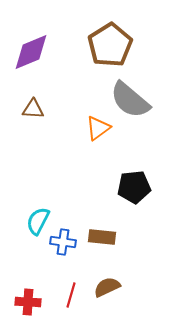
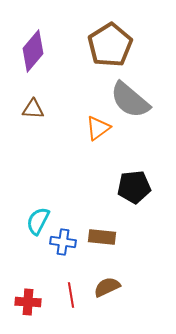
purple diamond: moved 2 px right, 1 px up; rotated 27 degrees counterclockwise
red line: rotated 25 degrees counterclockwise
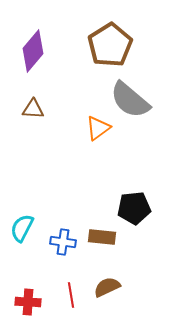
black pentagon: moved 21 px down
cyan semicircle: moved 16 px left, 7 px down
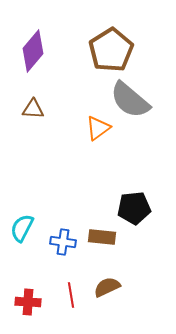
brown pentagon: moved 1 px right, 5 px down
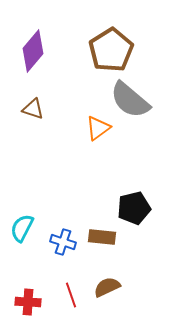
brown triangle: rotated 15 degrees clockwise
black pentagon: rotated 8 degrees counterclockwise
blue cross: rotated 10 degrees clockwise
red line: rotated 10 degrees counterclockwise
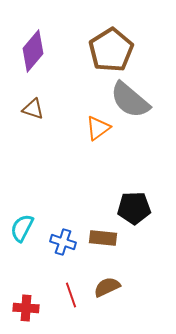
black pentagon: rotated 12 degrees clockwise
brown rectangle: moved 1 px right, 1 px down
red cross: moved 2 px left, 6 px down
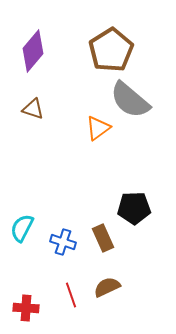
brown rectangle: rotated 60 degrees clockwise
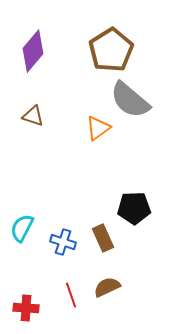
brown triangle: moved 7 px down
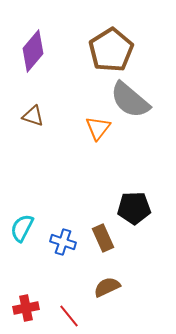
orange triangle: rotated 16 degrees counterclockwise
red line: moved 2 px left, 21 px down; rotated 20 degrees counterclockwise
red cross: rotated 15 degrees counterclockwise
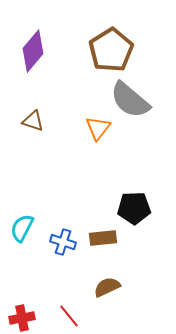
brown triangle: moved 5 px down
brown rectangle: rotated 72 degrees counterclockwise
red cross: moved 4 px left, 10 px down
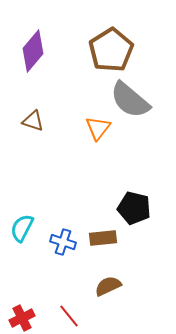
black pentagon: rotated 16 degrees clockwise
brown semicircle: moved 1 px right, 1 px up
red cross: rotated 15 degrees counterclockwise
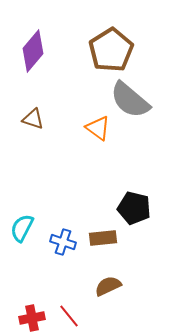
brown triangle: moved 2 px up
orange triangle: rotated 32 degrees counterclockwise
red cross: moved 10 px right; rotated 15 degrees clockwise
